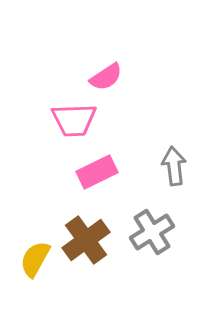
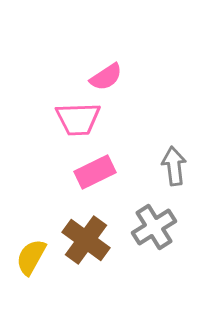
pink trapezoid: moved 4 px right, 1 px up
pink rectangle: moved 2 px left
gray cross: moved 2 px right, 5 px up
brown cross: rotated 18 degrees counterclockwise
yellow semicircle: moved 4 px left, 2 px up
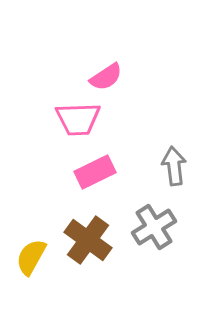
brown cross: moved 2 px right
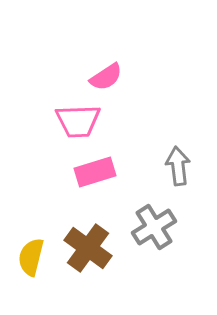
pink trapezoid: moved 2 px down
gray arrow: moved 4 px right
pink rectangle: rotated 9 degrees clockwise
brown cross: moved 8 px down
yellow semicircle: rotated 15 degrees counterclockwise
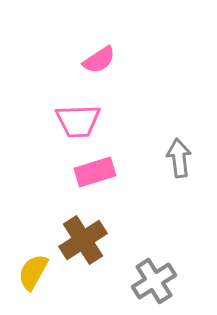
pink semicircle: moved 7 px left, 17 px up
gray arrow: moved 1 px right, 8 px up
gray cross: moved 54 px down
brown cross: moved 5 px left, 8 px up; rotated 21 degrees clockwise
yellow semicircle: moved 2 px right, 15 px down; rotated 15 degrees clockwise
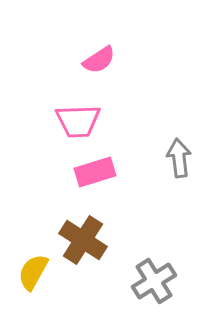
brown cross: rotated 24 degrees counterclockwise
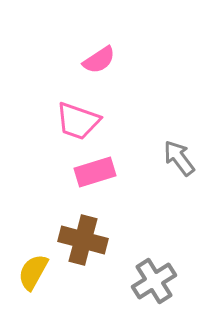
pink trapezoid: rotated 21 degrees clockwise
gray arrow: rotated 30 degrees counterclockwise
brown cross: rotated 18 degrees counterclockwise
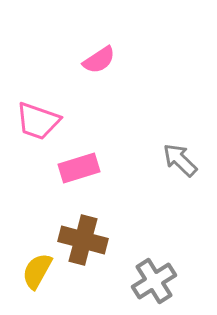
pink trapezoid: moved 40 px left
gray arrow: moved 1 px right, 2 px down; rotated 9 degrees counterclockwise
pink rectangle: moved 16 px left, 4 px up
yellow semicircle: moved 4 px right, 1 px up
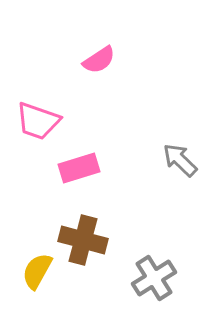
gray cross: moved 3 px up
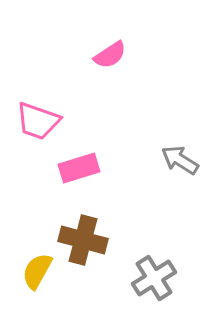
pink semicircle: moved 11 px right, 5 px up
gray arrow: rotated 12 degrees counterclockwise
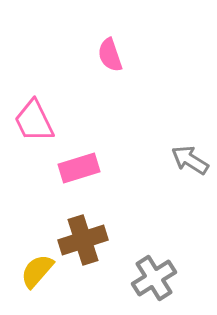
pink semicircle: rotated 104 degrees clockwise
pink trapezoid: moved 4 px left; rotated 45 degrees clockwise
gray arrow: moved 10 px right
brown cross: rotated 33 degrees counterclockwise
yellow semicircle: rotated 12 degrees clockwise
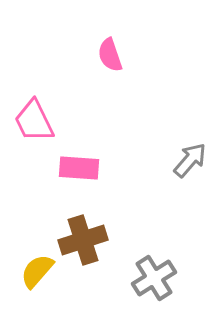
gray arrow: rotated 99 degrees clockwise
pink rectangle: rotated 21 degrees clockwise
